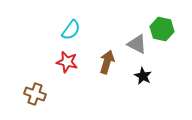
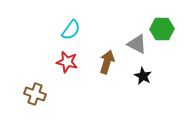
green hexagon: rotated 15 degrees counterclockwise
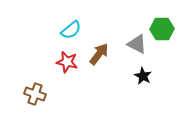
cyan semicircle: rotated 15 degrees clockwise
brown arrow: moved 8 px left, 8 px up; rotated 20 degrees clockwise
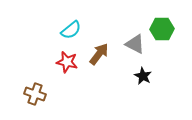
gray triangle: moved 2 px left
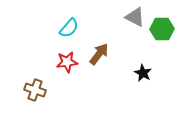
cyan semicircle: moved 2 px left, 2 px up; rotated 10 degrees counterclockwise
gray triangle: moved 27 px up
red star: rotated 20 degrees counterclockwise
black star: moved 3 px up
brown cross: moved 4 px up
